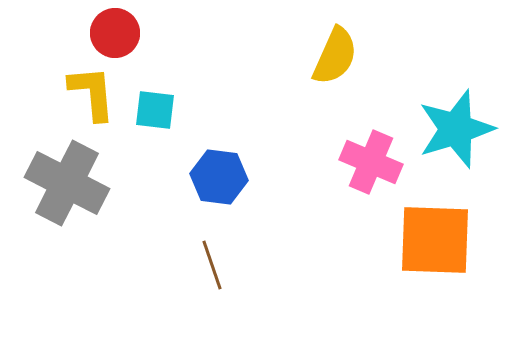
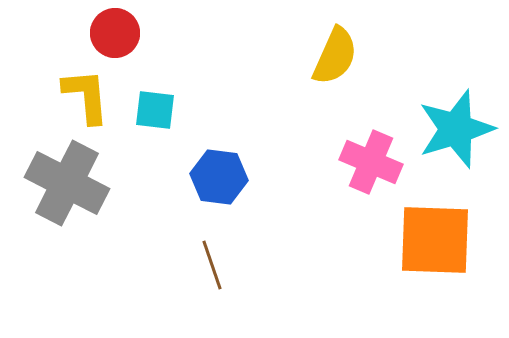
yellow L-shape: moved 6 px left, 3 px down
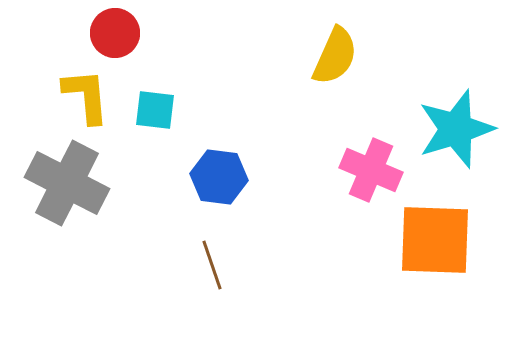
pink cross: moved 8 px down
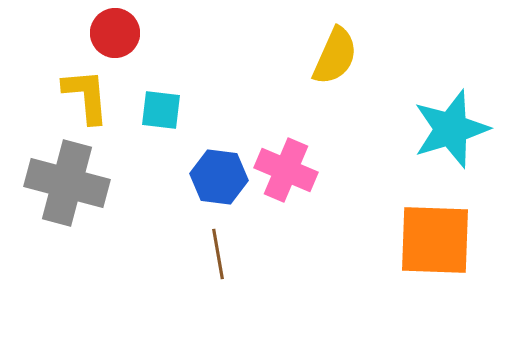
cyan square: moved 6 px right
cyan star: moved 5 px left
pink cross: moved 85 px left
gray cross: rotated 12 degrees counterclockwise
brown line: moved 6 px right, 11 px up; rotated 9 degrees clockwise
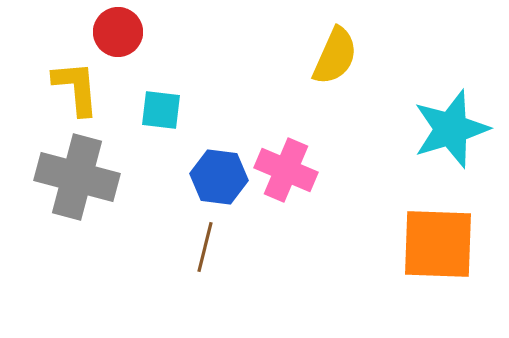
red circle: moved 3 px right, 1 px up
yellow L-shape: moved 10 px left, 8 px up
gray cross: moved 10 px right, 6 px up
orange square: moved 3 px right, 4 px down
brown line: moved 13 px left, 7 px up; rotated 24 degrees clockwise
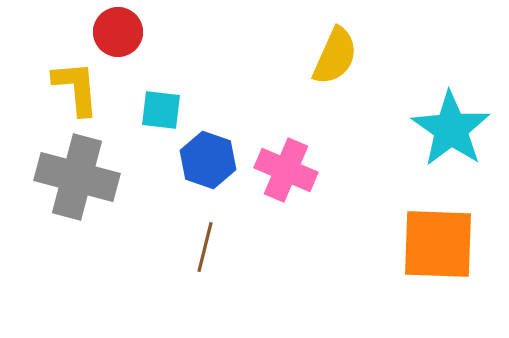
cyan star: rotated 20 degrees counterclockwise
blue hexagon: moved 11 px left, 17 px up; rotated 12 degrees clockwise
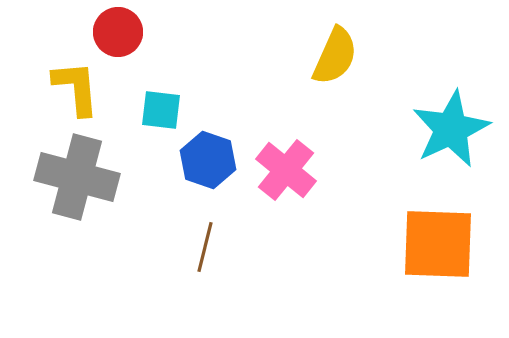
cyan star: rotated 12 degrees clockwise
pink cross: rotated 16 degrees clockwise
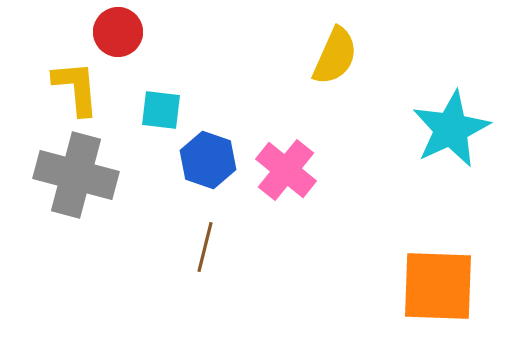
gray cross: moved 1 px left, 2 px up
orange square: moved 42 px down
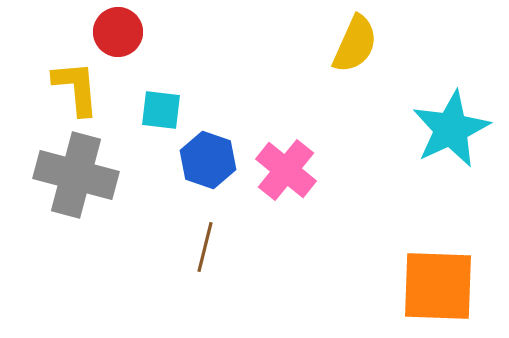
yellow semicircle: moved 20 px right, 12 px up
